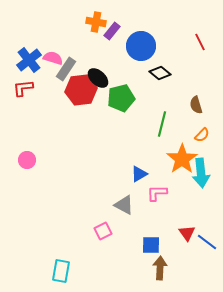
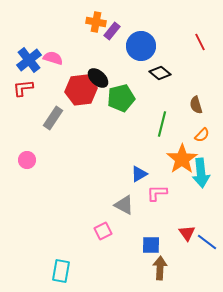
gray rectangle: moved 13 px left, 49 px down
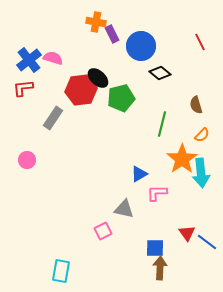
purple rectangle: moved 3 px down; rotated 66 degrees counterclockwise
gray triangle: moved 4 px down; rotated 15 degrees counterclockwise
blue square: moved 4 px right, 3 px down
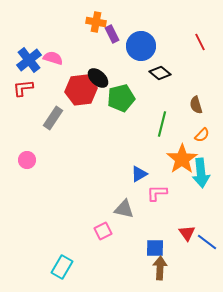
cyan rectangle: moved 1 px right, 4 px up; rotated 20 degrees clockwise
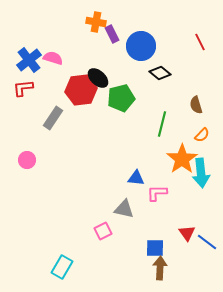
blue triangle: moved 3 px left, 4 px down; rotated 36 degrees clockwise
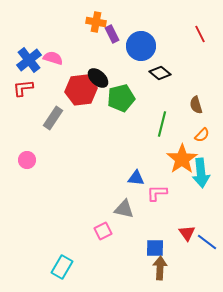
red line: moved 8 px up
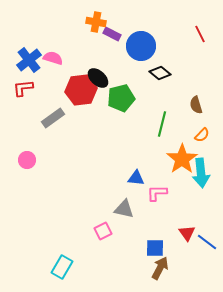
purple rectangle: rotated 36 degrees counterclockwise
gray rectangle: rotated 20 degrees clockwise
brown arrow: rotated 25 degrees clockwise
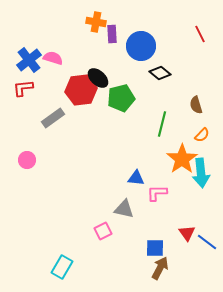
purple rectangle: rotated 60 degrees clockwise
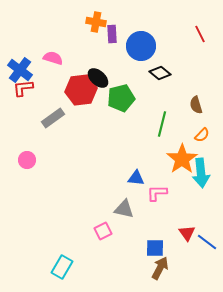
blue cross: moved 9 px left, 10 px down; rotated 15 degrees counterclockwise
